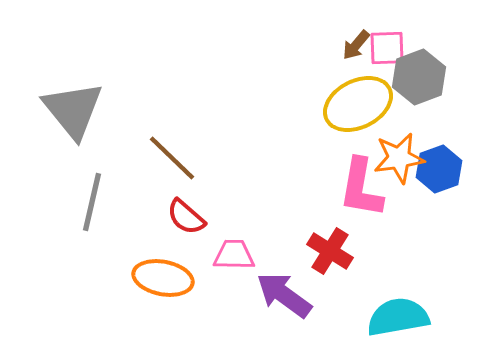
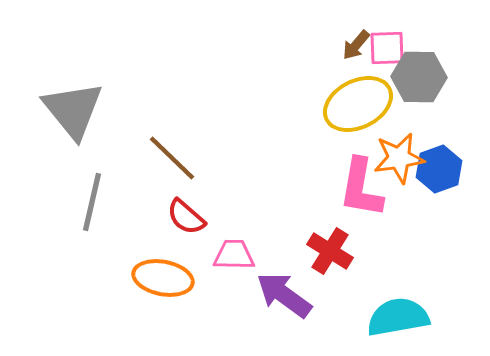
gray hexagon: rotated 22 degrees clockwise
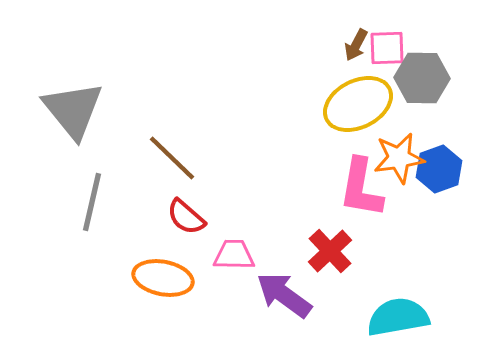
brown arrow: rotated 12 degrees counterclockwise
gray hexagon: moved 3 px right, 1 px down
red cross: rotated 15 degrees clockwise
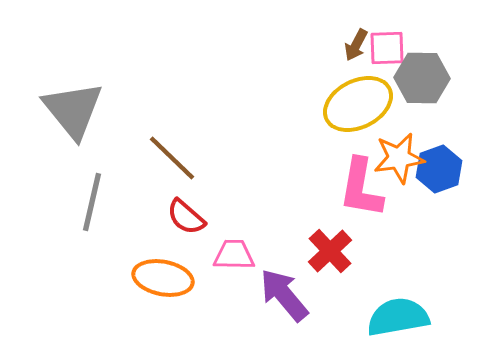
purple arrow: rotated 14 degrees clockwise
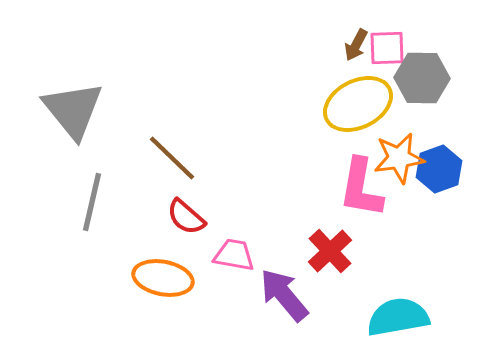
pink trapezoid: rotated 9 degrees clockwise
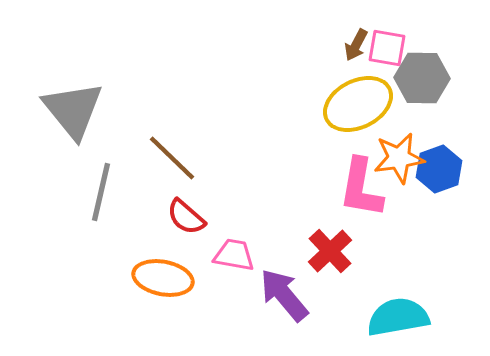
pink square: rotated 12 degrees clockwise
gray line: moved 9 px right, 10 px up
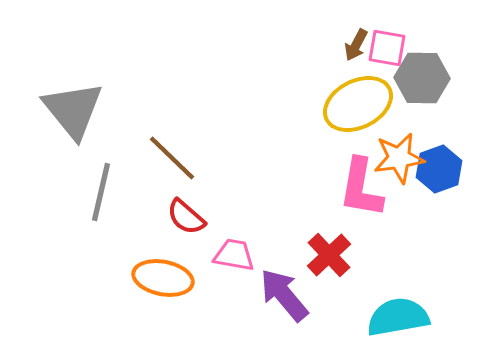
red cross: moved 1 px left, 4 px down
